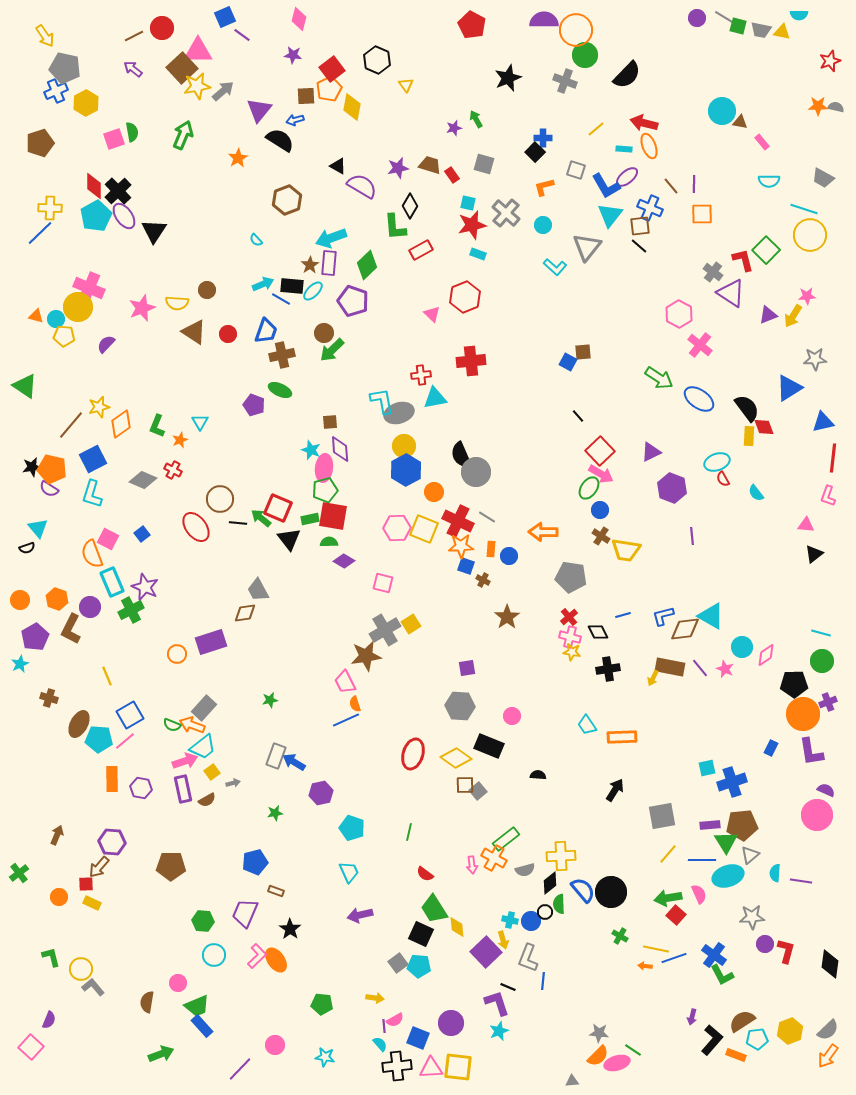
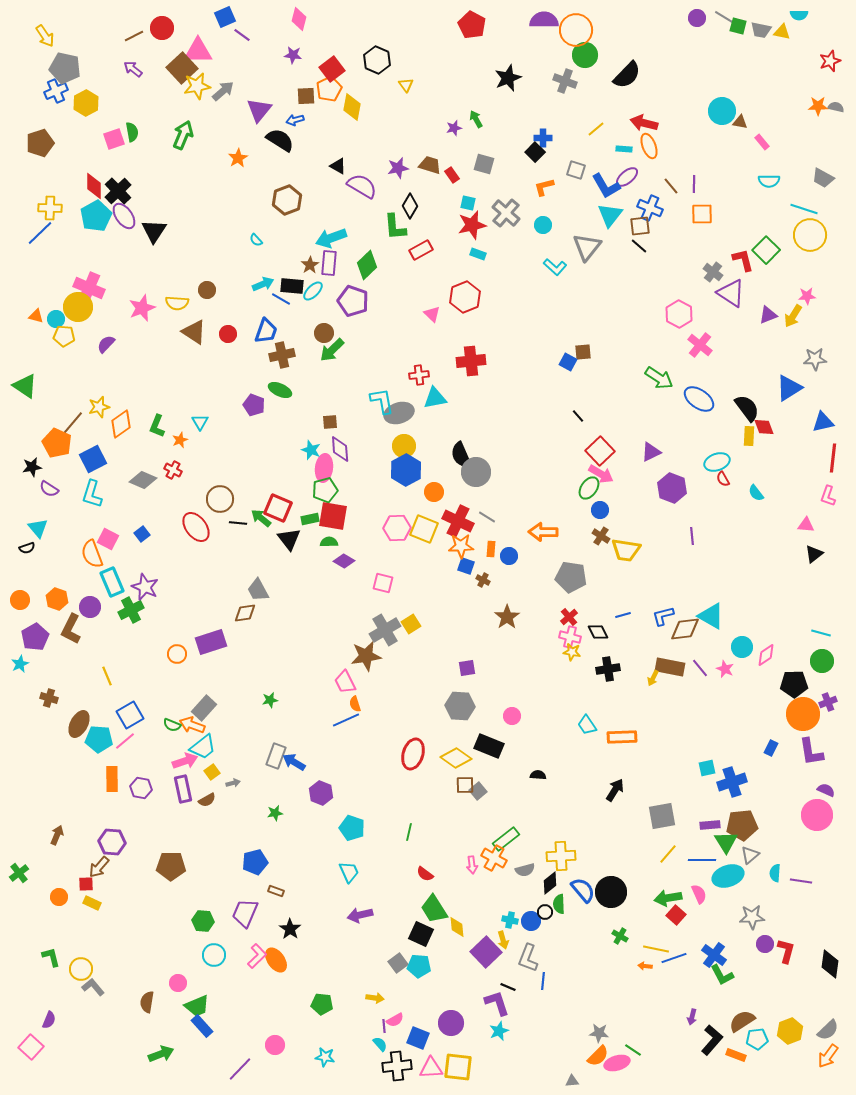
red cross at (421, 375): moved 2 px left
orange pentagon at (52, 469): moved 5 px right, 26 px up; rotated 12 degrees clockwise
purple hexagon at (321, 793): rotated 25 degrees counterclockwise
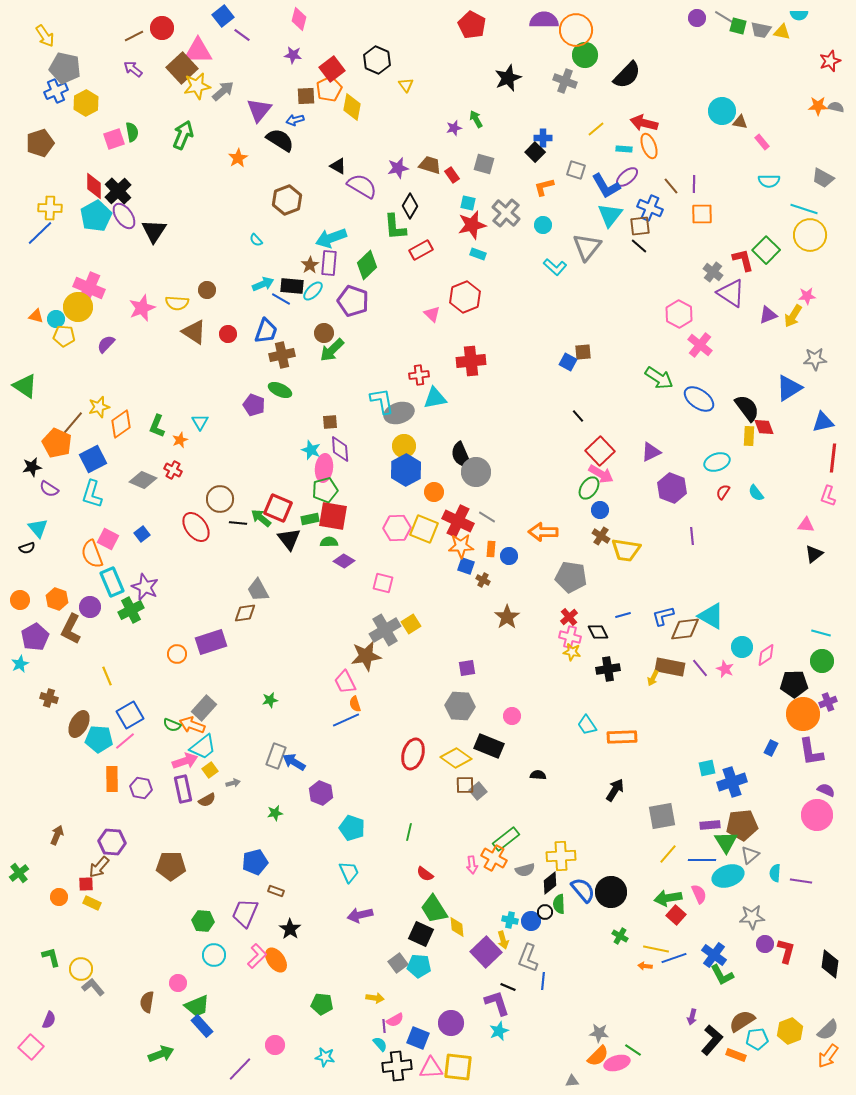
blue square at (225, 17): moved 2 px left, 1 px up; rotated 15 degrees counterclockwise
red semicircle at (723, 479): moved 13 px down; rotated 63 degrees clockwise
yellow square at (212, 772): moved 2 px left, 2 px up
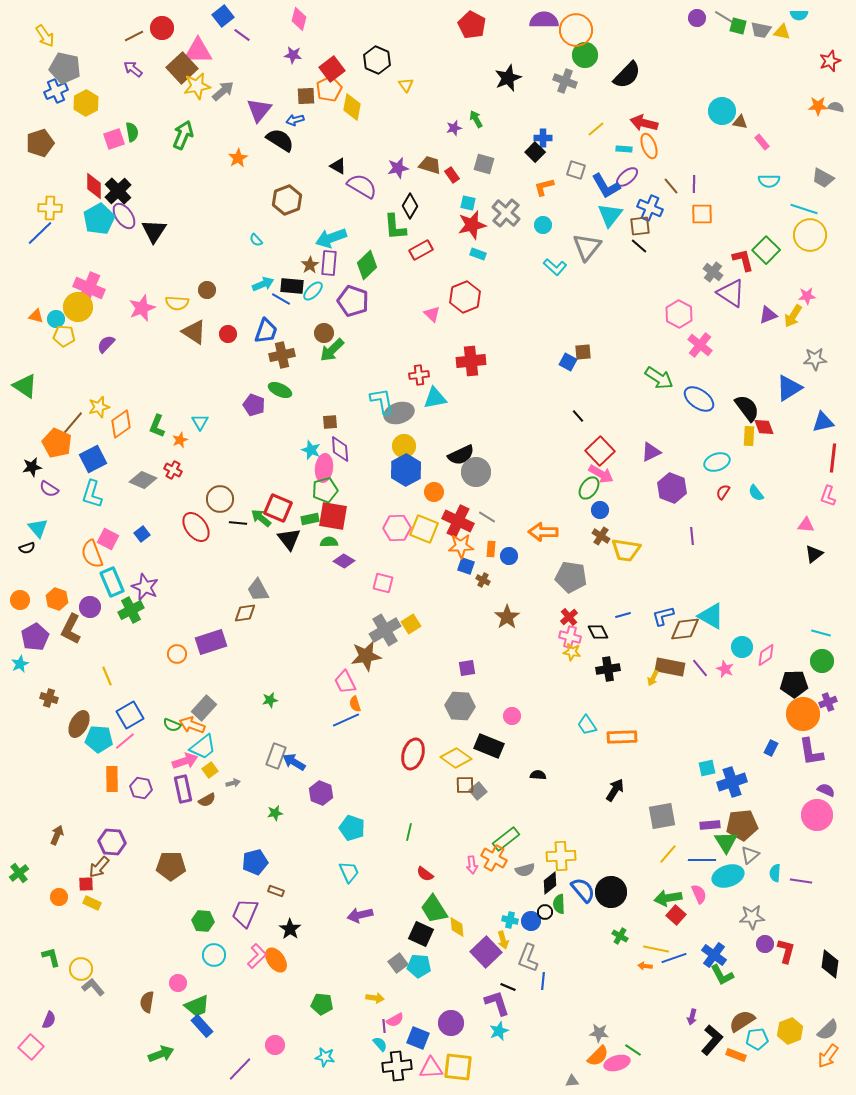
cyan pentagon at (96, 216): moved 3 px right, 3 px down
black semicircle at (461, 455): rotated 92 degrees counterclockwise
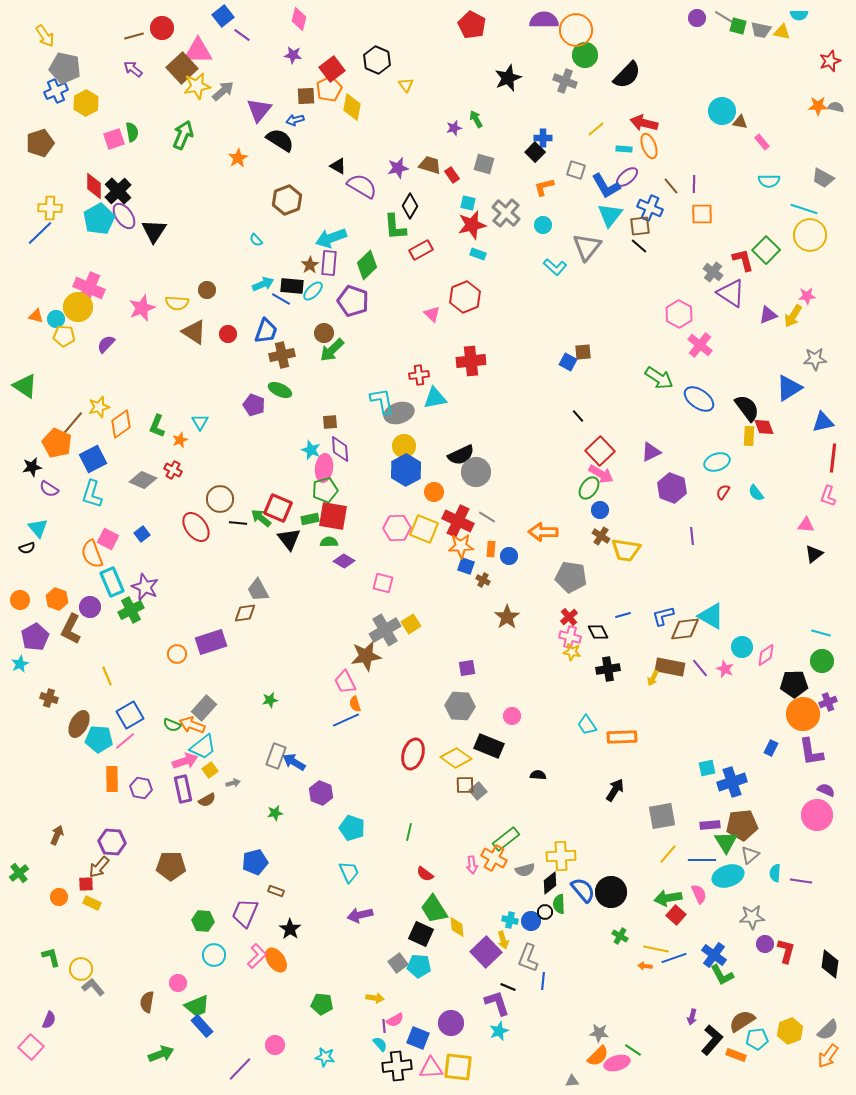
brown line at (134, 36): rotated 12 degrees clockwise
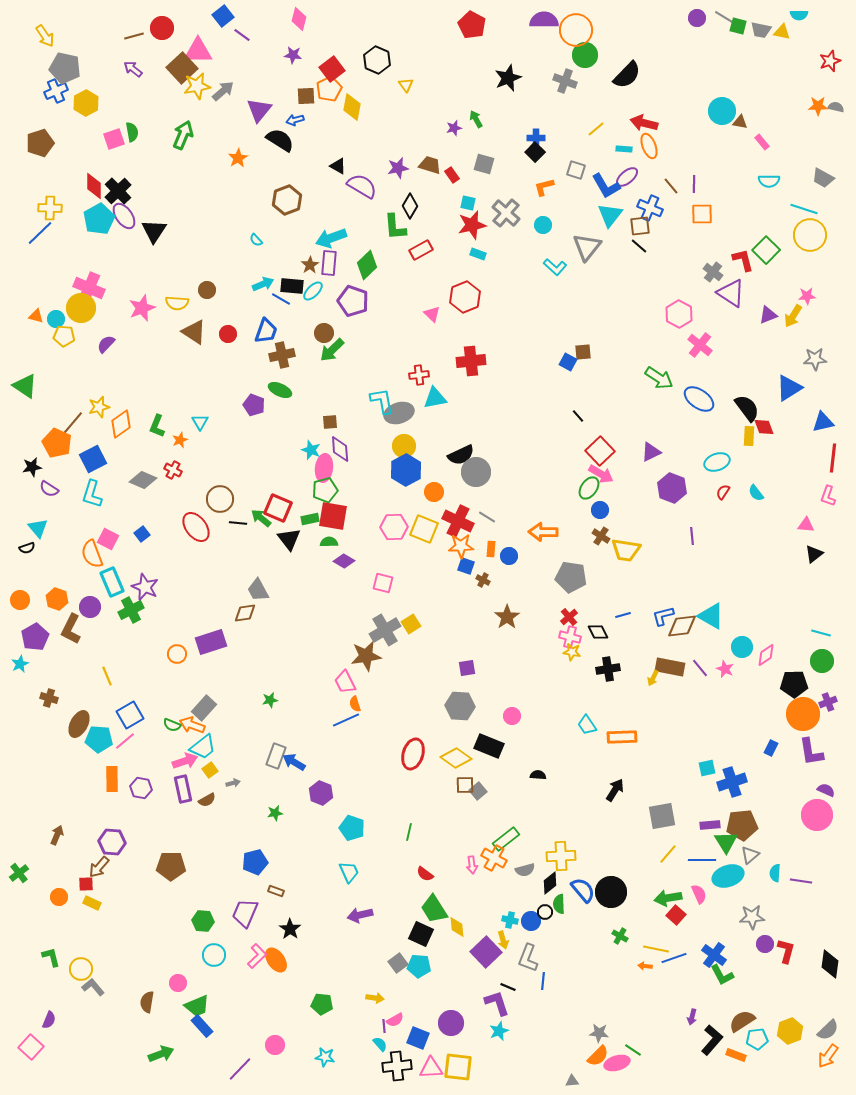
blue cross at (543, 138): moved 7 px left
yellow circle at (78, 307): moved 3 px right, 1 px down
pink hexagon at (397, 528): moved 3 px left, 1 px up
brown diamond at (685, 629): moved 3 px left, 3 px up
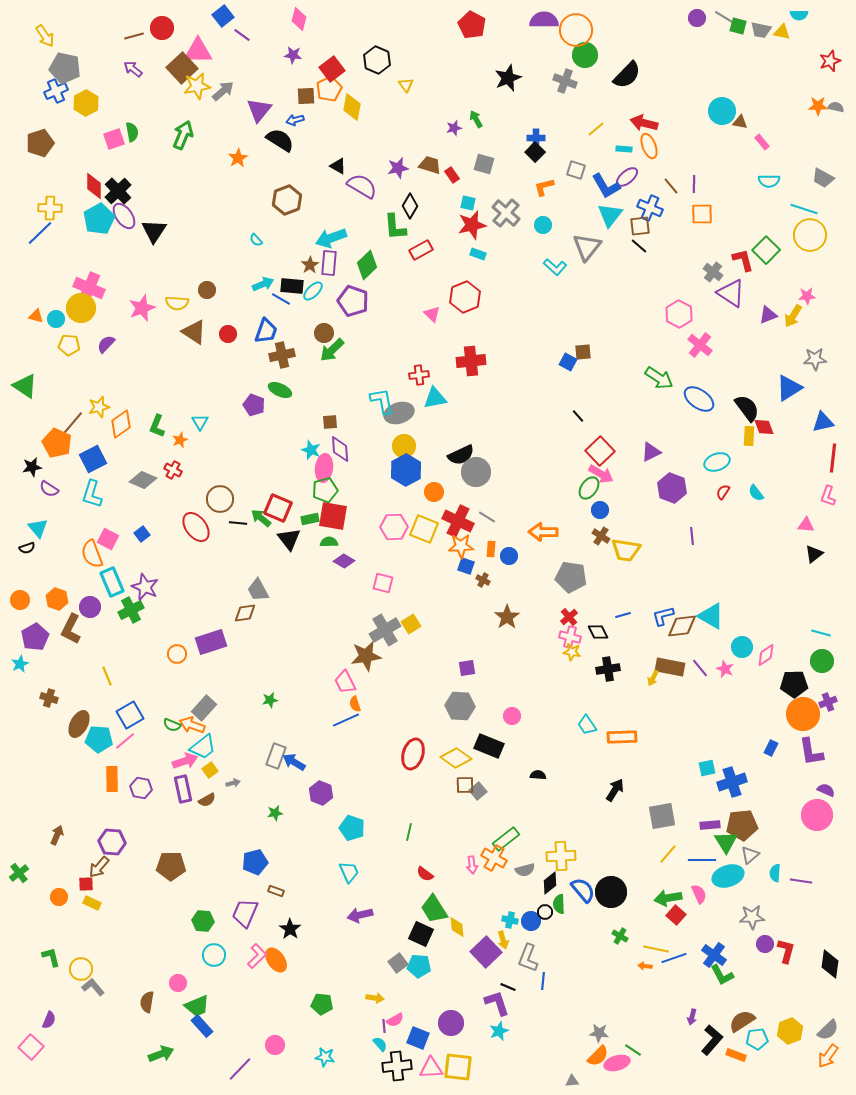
yellow pentagon at (64, 336): moved 5 px right, 9 px down
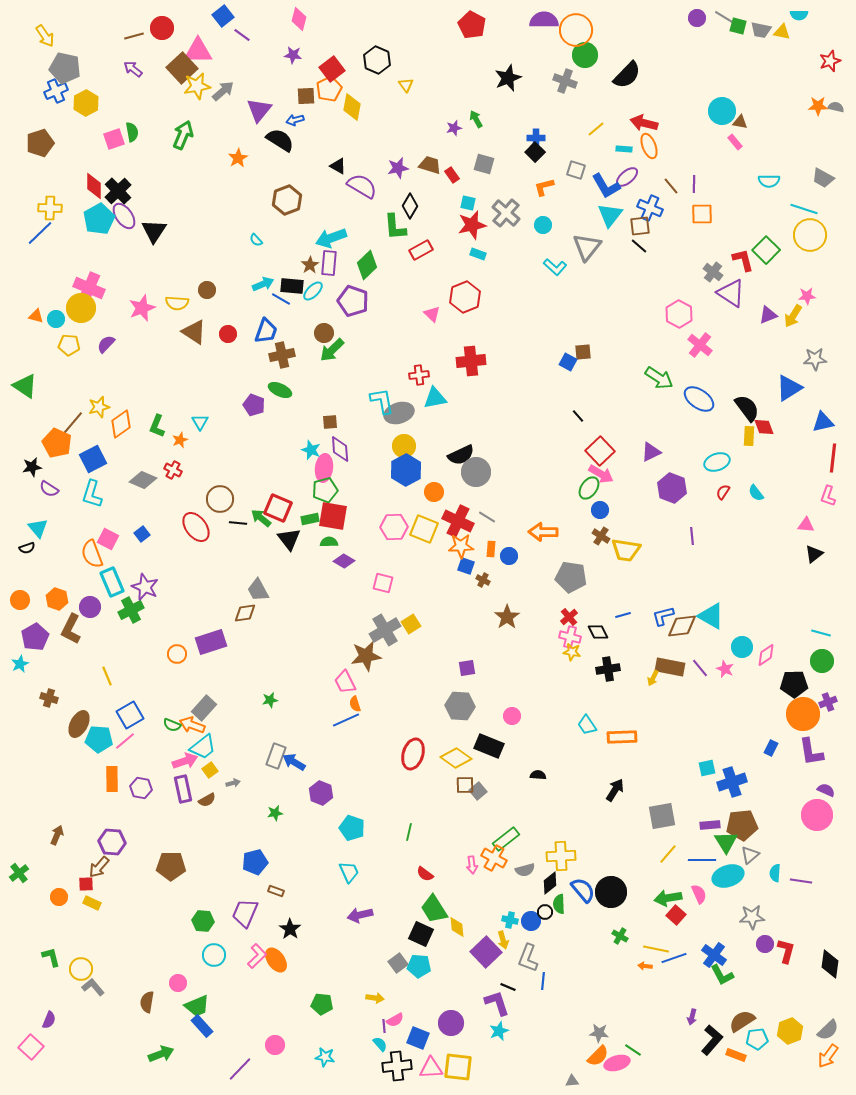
pink rectangle at (762, 142): moved 27 px left
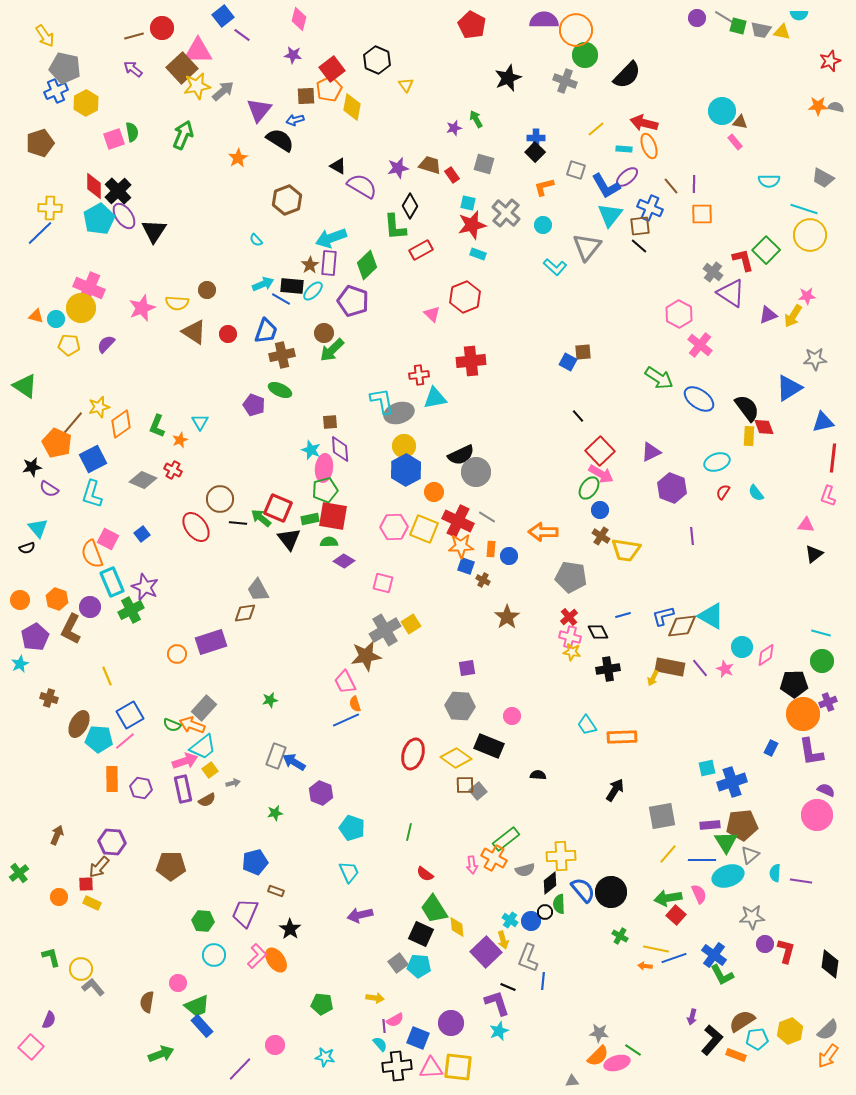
cyan cross at (510, 920): rotated 21 degrees clockwise
